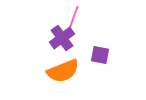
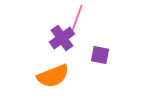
pink line: moved 4 px right, 1 px up
orange semicircle: moved 10 px left, 5 px down
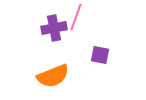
pink line: moved 1 px left, 1 px up
purple cross: moved 8 px left, 10 px up; rotated 25 degrees clockwise
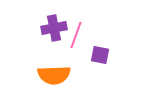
pink line: moved 18 px down
orange semicircle: moved 1 px right, 1 px up; rotated 20 degrees clockwise
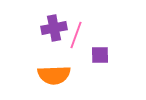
purple square: rotated 12 degrees counterclockwise
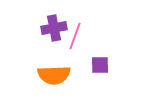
pink line: moved 1 px left, 1 px down
purple square: moved 10 px down
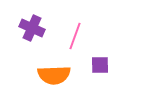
purple cross: moved 22 px left; rotated 35 degrees clockwise
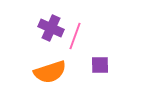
purple cross: moved 19 px right
orange semicircle: moved 4 px left, 3 px up; rotated 16 degrees counterclockwise
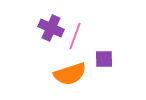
purple square: moved 4 px right, 6 px up
orange semicircle: moved 20 px right, 2 px down
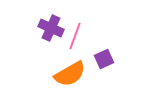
purple square: rotated 24 degrees counterclockwise
orange semicircle: rotated 12 degrees counterclockwise
